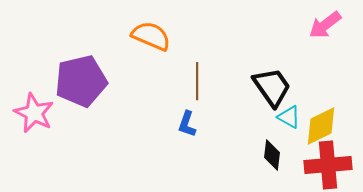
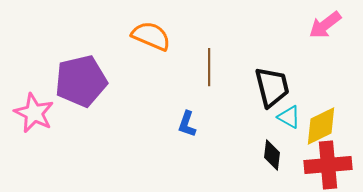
brown line: moved 12 px right, 14 px up
black trapezoid: rotated 21 degrees clockwise
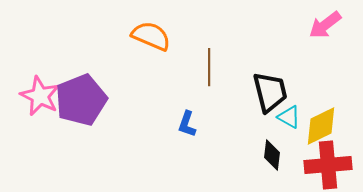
purple pentagon: moved 19 px down; rotated 9 degrees counterclockwise
black trapezoid: moved 2 px left, 5 px down
pink star: moved 6 px right, 17 px up
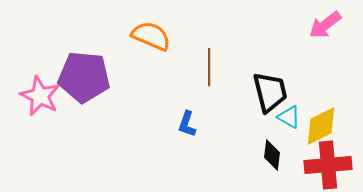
purple pentagon: moved 3 px right, 23 px up; rotated 27 degrees clockwise
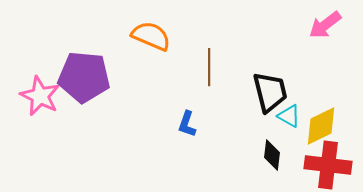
cyan triangle: moved 1 px up
red cross: rotated 12 degrees clockwise
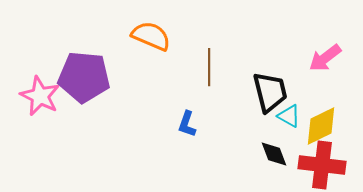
pink arrow: moved 33 px down
black diamond: moved 2 px right, 1 px up; rotated 28 degrees counterclockwise
red cross: moved 6 px left
